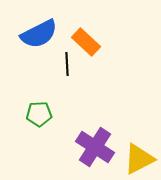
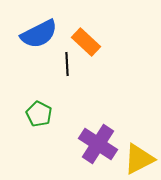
green pentagon: rotated 30 degrees clockwise
purple cross: moved 3 px right, 3 px up
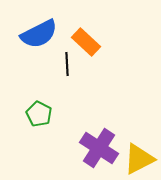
purple cross: moved 1 px right, 4 px down
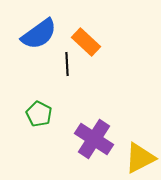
blue semicircle: rotated 9 degrees counterclockwise
purple cross: moved 5 px left, 9 px up
yellow triangle: moved 1 px right, 1 px up
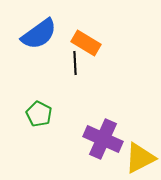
orange rectangle: moved 1 px down; rotated 12 degrees counterclockwise
black line: moved 8 px right, 1 px up
purple cross: moved 9 px right; rotated 9 degrees counterclockwise
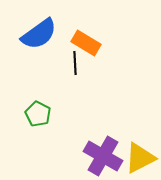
green pentagon: moved 1 px left
purple cross: moved 17 px down; rotated 6 degrees clockwise
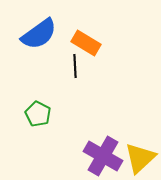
black line: moved 3 px down
yellow triangle: rotated 16 degrees counterclockwise
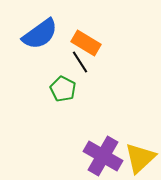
blue semicircle: moved 1 px right
black line: moved 5 px right, 4 px up; rotated 30 degrees counterclockwise
green pentagon: moved 25 px right, 25 px up
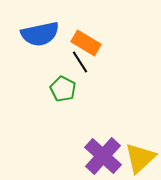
blue semicircle: rotated 24 degrees clockwise
purple cross: rotated 12 degrees clockwise
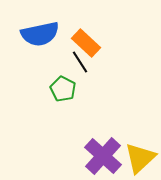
orange rectangle: rotated 12 degrees clockwise
